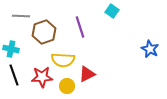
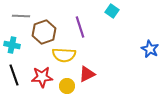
cyan cross: moved 1 px right, 4 px up
yellow semicircle: moved 1 px right, 5 px up
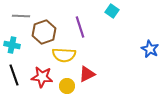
red star: rotated 10 degrees clockwise
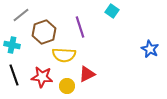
gray line: moved 1 px up; rotated 42 degrees counterclockwise
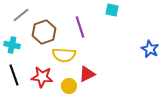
cyan square: moved 1 px up; rotated 24 degrees counterclockwise
yellow circle: moved 2 px right
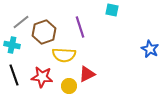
gray line: moved 7 px down
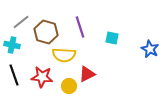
cyan square: moved 28 px down
brown hexagon: moved 2 px right; rotated 25 degrees counterclockwise
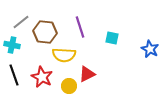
brown hexagon: moved 1 px left; rotated 10 degrees counterclockwise
red star: rotated 20 degrees clockwise
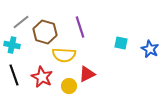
brown hexagon: rotated 10 degrees clockwise
cyan square: moved 9 px right, 5 px down
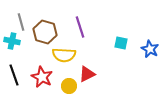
gray line: rotated 66 degrees counterclockwise
cyan cross: moved 4 px up
